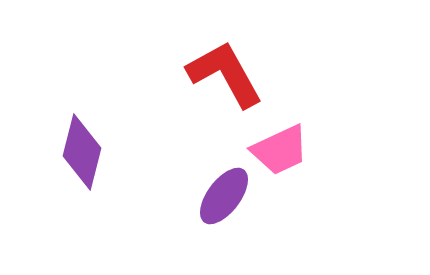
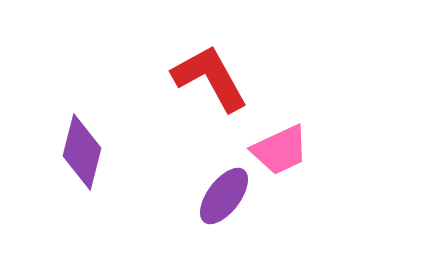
red L-shape: moved 15 px left, 4 px down
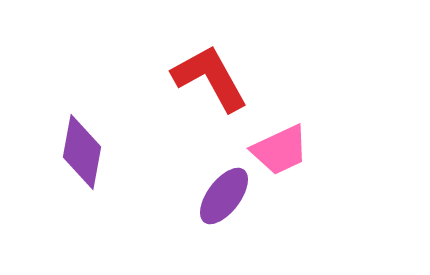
purple diamond: rotated 4 degrees counterclockwise
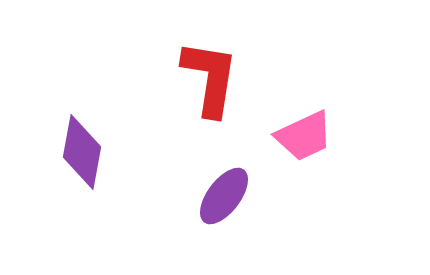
red L-shape: rotated 38 degrees clockwise
pink trapezoid: moved 24 px right, 14 px up
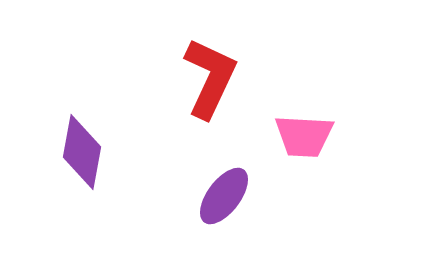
red L-shape: rotated 16 degrees clockwise
pink trapezoid: rotated 28 degrees clockwise
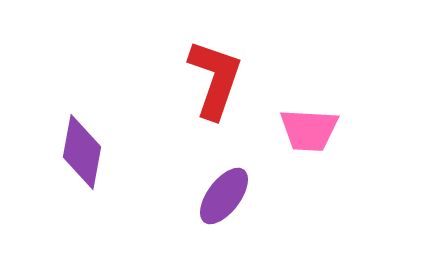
red L-shape: moved 5 px right, 1 px down; rotated 6 degrees counterclockwise
pink trapezoid: moved 5 px right, 6 px up
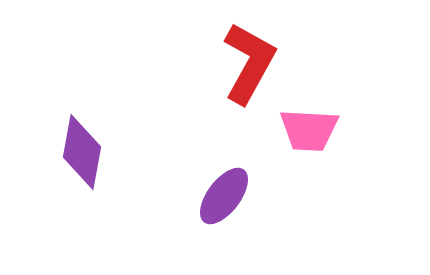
red L-shape: moved 34 px right, 16 px up; rotated 10 degrees clockwise
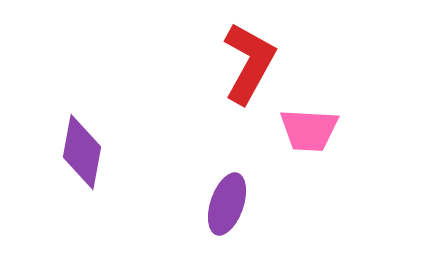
purple ellipse: moved 3 px right, 8 px down; rotated 18 degrees counterclockwise
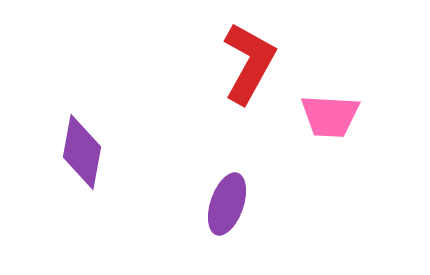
pink trapezoid: moved 21 px right, 14 px up
